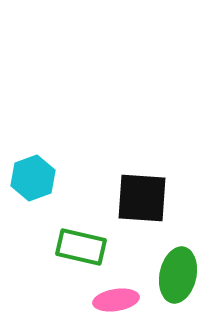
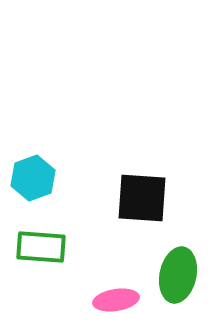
green rectangle: moved 40 px left; rotated 9 degrees counterclockwise
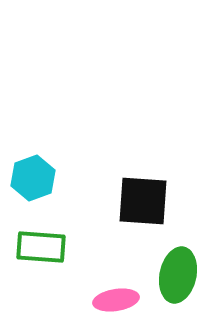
black square: moved 1 px right, 3 px down
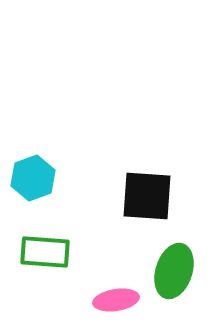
black square: moved 4 px right, 5 px up
green rectangle: moved 4 px right, 5 px down
green ellipse: moved 4 px left, 4 px up; rotated 6 degrees clockwise
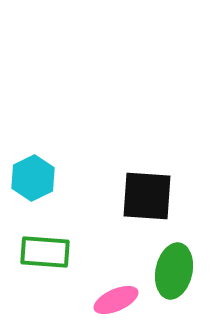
cyan hexagon: rotated 6 degrees counterclockwise
green ellipse: rotated 6 degrees counterclockwise
pink ellipse: rotated 15 degrees counterclockwise
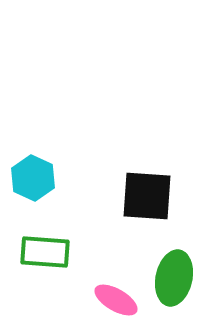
cyan hexagon: rotated 9 degrees counterclockwise
green ellipse: moved 7 px down
pink ellipse: rotated 54 degrees clockwise
